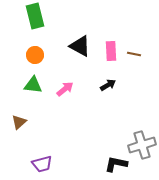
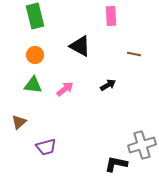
pink rectangle: moved 35 px up
purple trapezoid: moved 4 px right, 17 px up
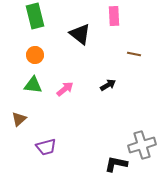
pink rectangle: moved 3 px right
black triangle: moved 12 px up; rotated 10 degrees clockwise
brown triangle: moved 3 px up
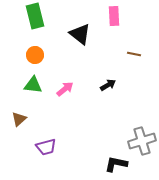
gray cross: moved 4 px up
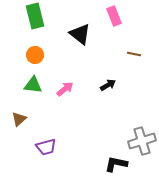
pink rectangle: rotated 18 degrees counterclockwise
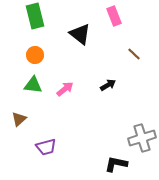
brown line: rotated 32 degrees clockwise
gray cross: moved 3 px up
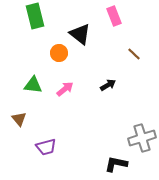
orange circle: moved 24 px right, 2 px up
brown triangle: rotated 28 degrees counterclockwise
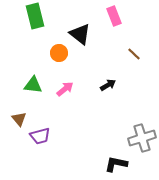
purple trapezoid: moved 6 px left, 11 px up
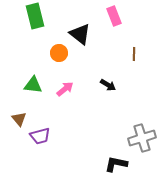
brown line: rotated 48 degrees clockwise
black arrow: rotated 63 degrees clockwise
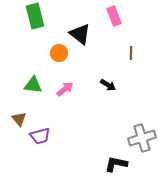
brown line: moved 3 px left, 1 px up
